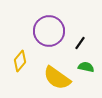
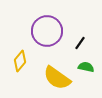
purple circle: moved 2 px left
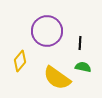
black line: rotated 32 degrees counterclockwise
green semicircle: moved 3 px left
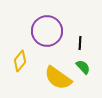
green semicircle: rotated 35 degrees clockwise
yellow semicircle: moved 1 px right
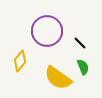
black line: rotated 48 degrees counterclockwise
green semicircle: rotated 21 degrees clockwise
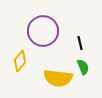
purple circle: moved 4 px left
black line: rotated 32 degrees clockwise
yellow semicircle: rotated 28 degrees counterclockwise
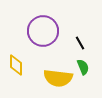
black line: rotated 16 degrees counterclockwise
yellow diamond: moved 4 px left, 4 px down; rotated 40 degrees counterclockwise
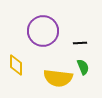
black line: rotated 64 degrees counterclockwise
